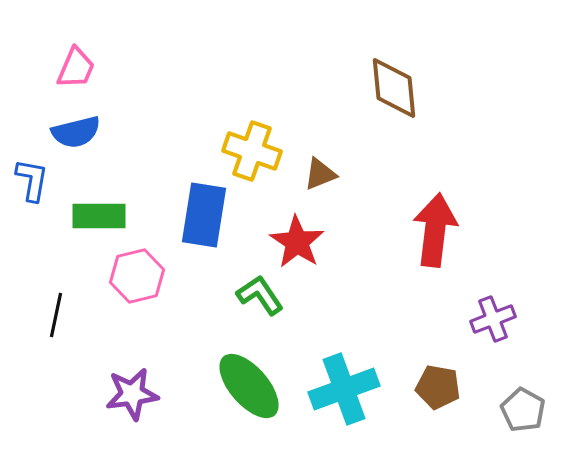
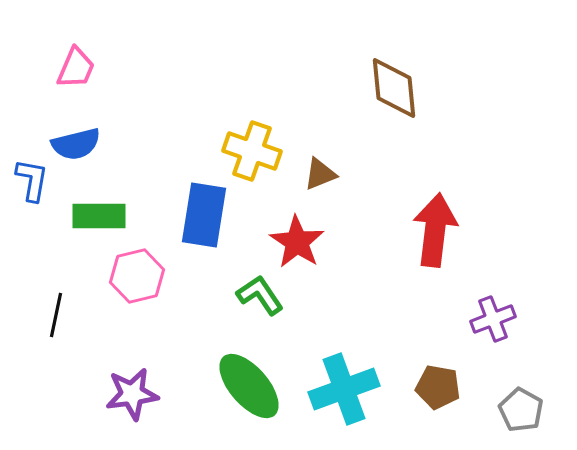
blue semicircle: moved 12 px down
gray pentagon: moved 2 px left
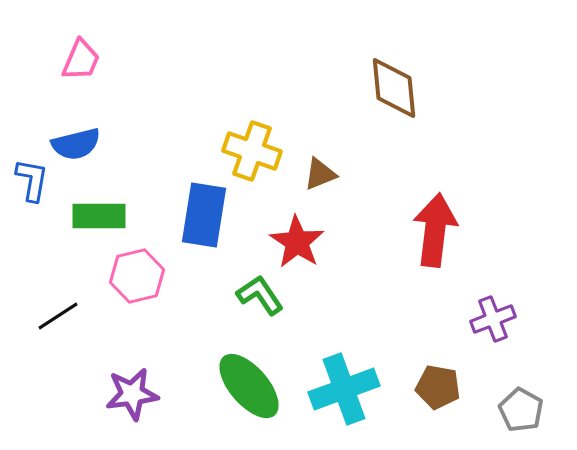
pink trapezoid: moved 5 px right, 8 px up
black line: moved 2 px right, 1 px down; rotated 45 degrees clockwise
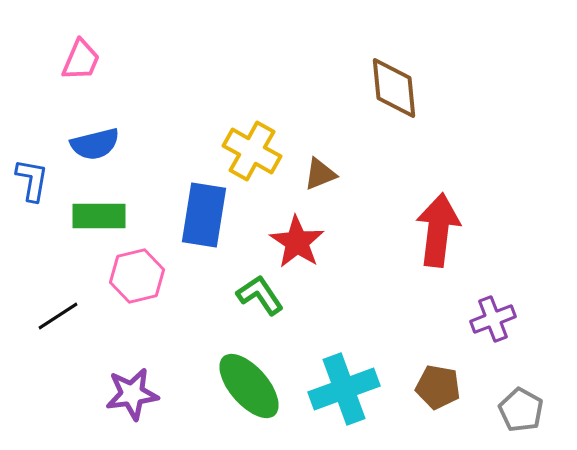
blue semicircle: moved 19 px right
yellow cross: rotated 10 degrees clockwise
red arrow: moved 3 px right
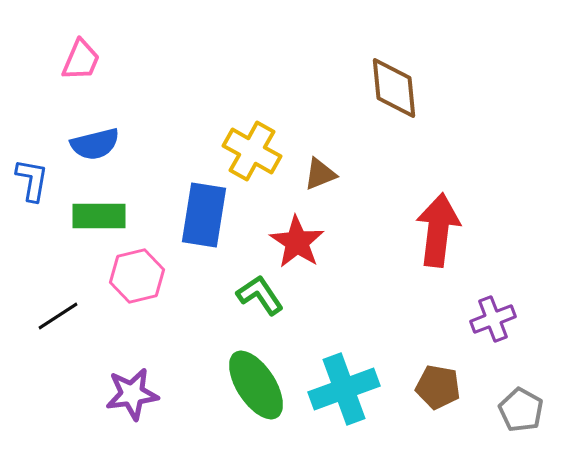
green ellipse: moved 7 px right, 1 px up; rotated 8 degrees clockwise
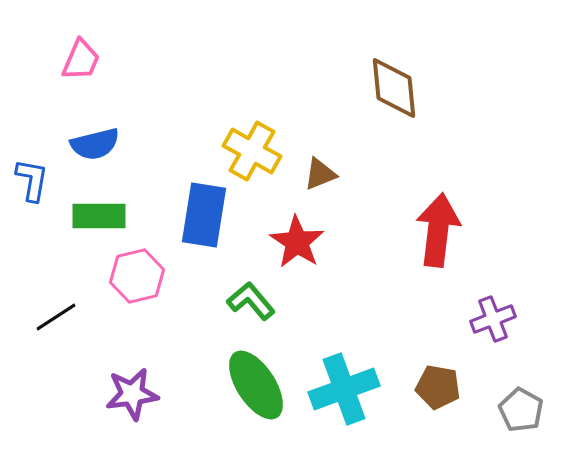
green L-shape: moved 9 px left, 6 px down; rotated 6 degrees counterclockwise
black line: moved 2 px left, 1 px down
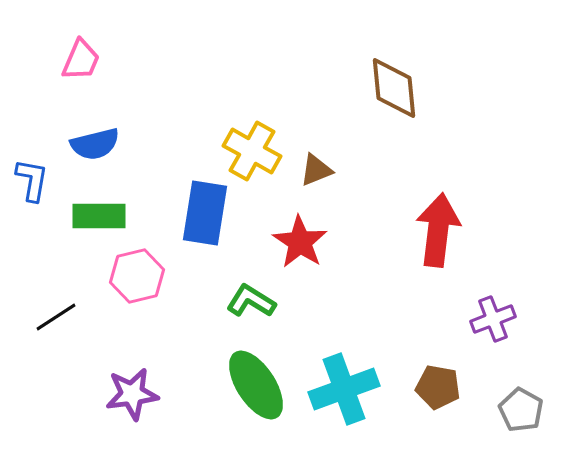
brown triangle: moved 4 px left, 4 px up
blue rectangle: moved 1 px right, 2 px up
red star: moved 3 px right
green L-shape: rotated 18 degrees counterclockwise
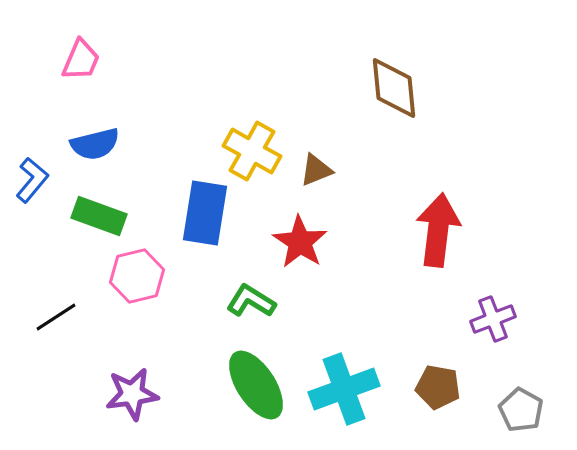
blue L-shape: rotated 30 degrees clockwise
green rectangle: rotated 20 degrees clockwise
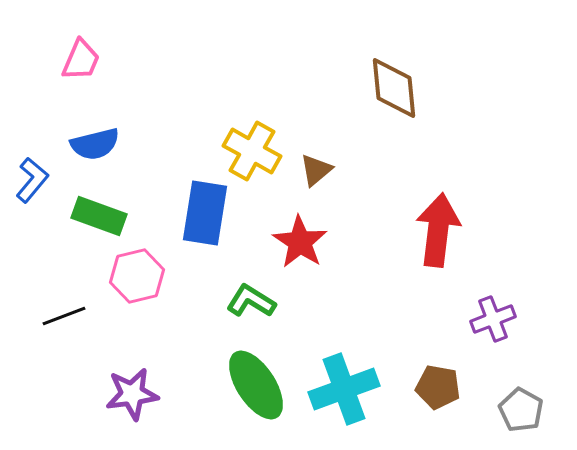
brown triangle: rotated 18 degrees counterclockwise
black line: moved 8 px right, 1 px up; rotated 12 degrees clockwise
